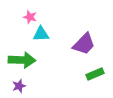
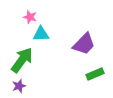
green arrow: rotated 56 degrees counterclockwise
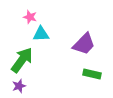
green rectangle: moved 3 px left; rotated 36 degrees clockwise
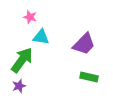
cyan triangle: moved 3 px down; rotated 12 degrees clockwise
green rectangle: moved 3 px left, 3 px down
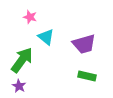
cyan triangle: moved 5 px right; rotated 30 degrees clockwise
purple trapezoid: rotated 30 degrees clockwise
green rectangle: moved 2 px left, 1 px up
purple star: rotated 24 degrees counterclockwise
